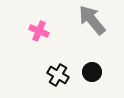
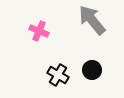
black circle: moved 2 px up
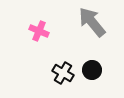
gray arrow: moved 2 px down
black cross: moved 5 px right, 2 px up
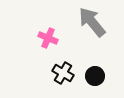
pink cross: moved 9 px right, 7 px down
black circle: moved 3 px right, 6 px down
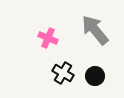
gray arrow: moved 3 px right, 8 px down
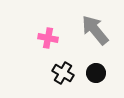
pink cross: rotated 12 degrees counterclockwise
black circle: moved 1 px right, 3 px up
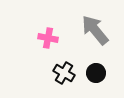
black cross: moved 1 px right
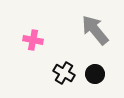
pink cross: moved 15 px left, 2 px down
black circle: moved 1 px left, 1 px down
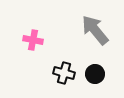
black cross: rotated 15 degrees counterclockwise
